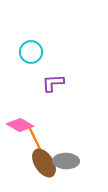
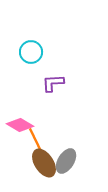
gray ellipse: rotated 60 degrees counterclockwise
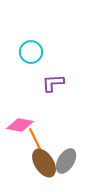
pink diamond: rotated 20 degrees counterclockwise
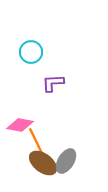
brown ellipse: moved 1 px left; rotated 20 degrees counterclockwise
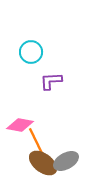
purple L-shape: moved 2 px left, 2 px up
gray ellipse: rotated 30 degrees clockwise
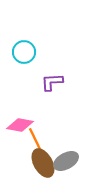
cyan circle: moved 7 px left
purple L-shape: moved 1 px right, 1 px down
brown ellipse: rotated 24 degrees clockwise
